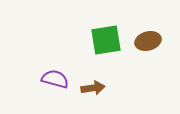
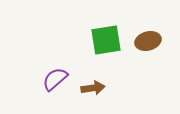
purple semicircle: rotated 56 degrees counterclockwise
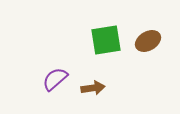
brown ellipse: rotated 15 degrees counterclockwise
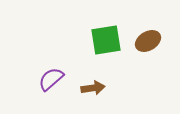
purple semicircle: moved 4 px left
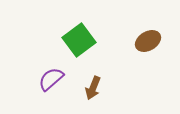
green square: moved 27 px left; rotated 28 degrees counterclockwise
brown arrow: rotated 120 degrees clockwise
